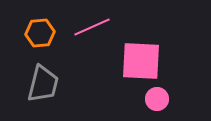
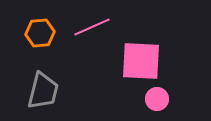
gray trapezoid: moved 7 px down
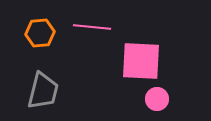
pink line: rotated 30 degrees clockwise
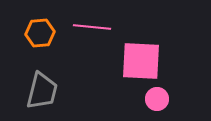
gray trapezoid: moved 1 px left
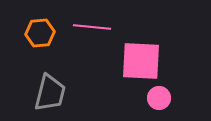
gray trapezoid: moved 8 px right, 2 px down
pink circle: moved 2 px right, 1 px up
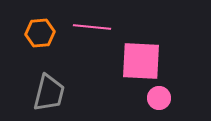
gray trapezoid: moved 1 px left
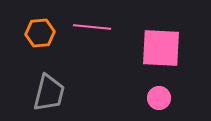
pink square: moved 20 px right, 13 px up
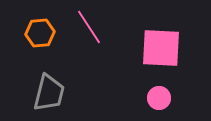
pink line: moved 3 px left; rotated 51 degrees clockwise
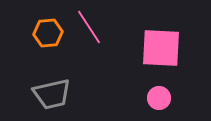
orange hexagon: moved 8 px right
gray trapezoid: moved 3 px right, 1 px down; rotated 63 degrees clockwise
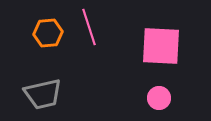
pink line: rotated 15 degrees clockwise
pink square: moved 2 px up
gray trapezoid: moved 9 px left
